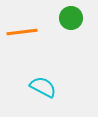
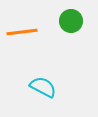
green circle: moved 3 px down
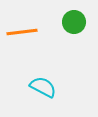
green circle: moved 3 px right, 1 px down
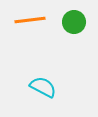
orange line: moved 8 px right, 12 px up
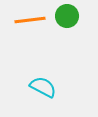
green circle: moved 7 px left, 6 px up
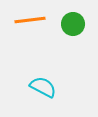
green circle: moved 6 px right, 8 px down
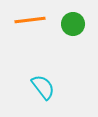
cyan semicircle: rotated 24 degrees clockwise
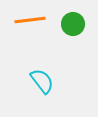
cyan semicircle: moved 1 px left, 6 px up
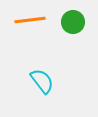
green circle: moved 2 px up
